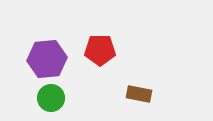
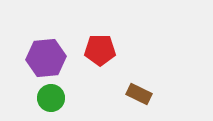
purple hexagon: moved 1 px left, 1 px up
brown rectangle: rotated 15 degrees clockwise
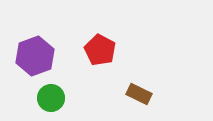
red pentagon: rotated 28 degrees clockwise
purple hexagon: moved 11 px left, 2 px up; rotated 15 degrees counterclockwise
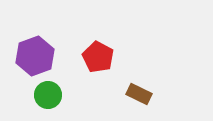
red pentagon: moved 2 px left, 7 px down
green circle: moved 3 px left, 3 px up
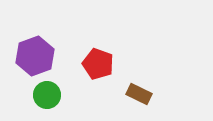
red pentagon: moved 7 px down; rotated 8 degrees counterclockwise
green circle: moved 1 px left
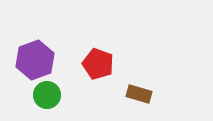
purple hexagon: moved 4 px down
brown rectangle: rotated 10 degrees counterclockwise
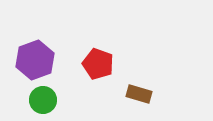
green circle: moved 4 px left, 5 px down
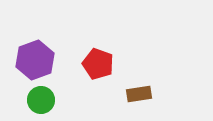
brown rectangle: rotated 25 degrees counterclockwise
green circle: moved 2 px left
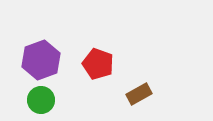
purple hexagon: moved 6 px right
brown rectangle: rotated 20 degrees counterclockwise
